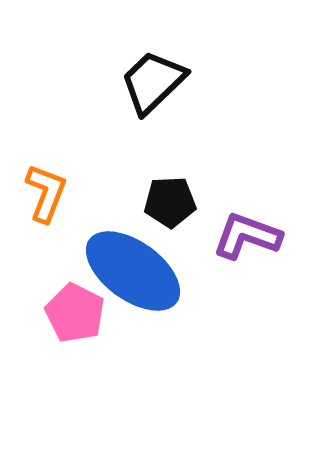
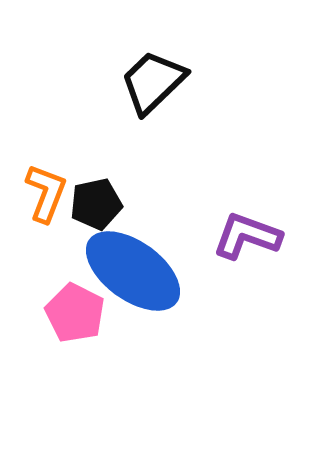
black pentagon: moved 74 px left, 2 px down; rotated 9 degrees counterclockwise
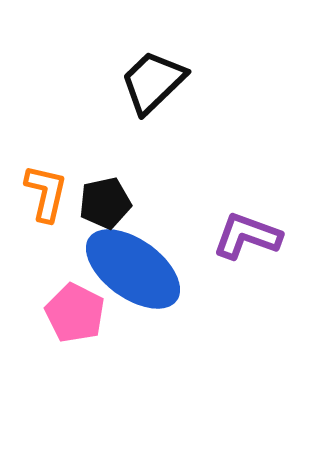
orange L-shape: rotated 8 degrees counterclockwise
black pentagon: moved 9 px right, 1 px up
blue ellipse: moved 2 px up
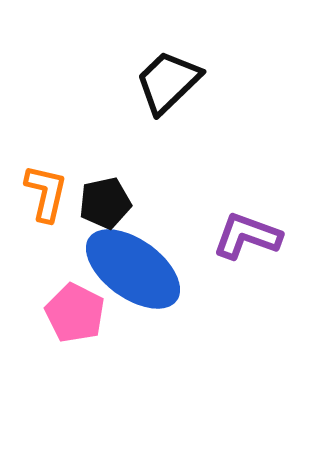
black trapezoid: moved 15 px right
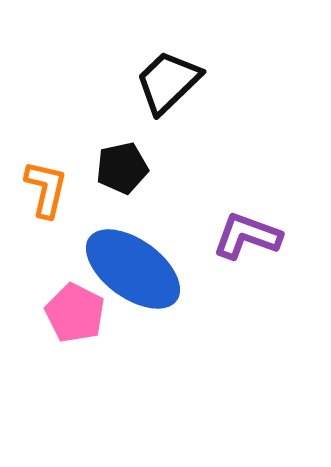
orange L-shape: moved 4 px up
black pentagon: moved 17 px right, 35 px up
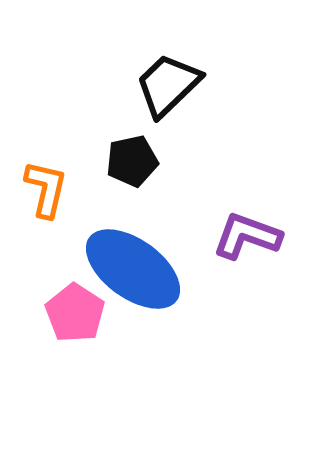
black trapezoid: moved 3 px down
black pentagon: moved 10 px right, 7 px up
pink pentagon: rotated 6 degrees clockwise
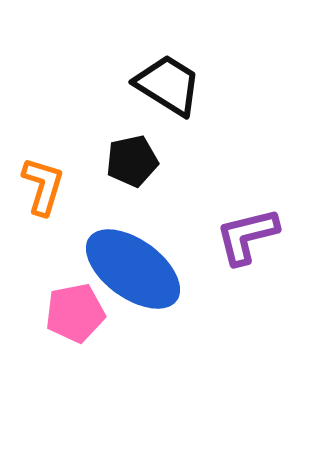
black trapezoid: rotated 76 degrees clockwise
orange L-shape: moved 3 px left, 3 px up; rotated 4 degrees clockwise
purple L-shape: rotated 34 degrees counterclockwise
pink pentagon: rotated 28 degrees clockwise
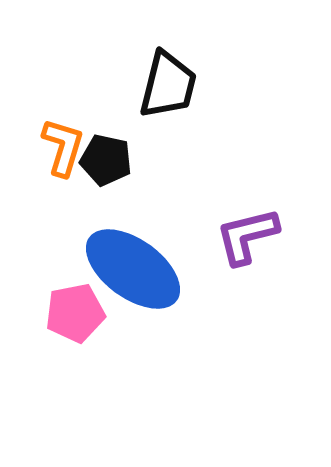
black trapezoid: rotated 72 degrees clockwise
black pentagon: moved 26 px left, 1 px up; rotated 24 degrees clockwise
orange L-shape: moved 20 px right, 39 px up
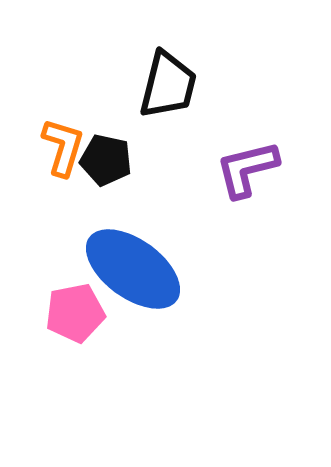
purple L-shape: moved 67 px up
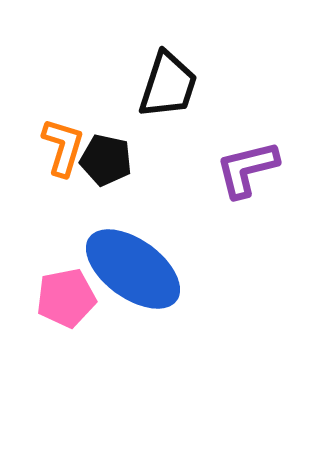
black trapezoid: rotated 4 degrees clockwise
pink pentagon: moved 9 px left, 15 px up
